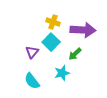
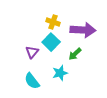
cyan star: moved 2 px left
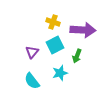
cyan square: moved 4 px right, 3 px down; rotated 18 degrees clockwise
green arrow: moved 2 px right, 2 px down; rotated 24 degrees counterclockwise
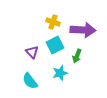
purple triangle: rotated 24 degrees counterclockwise
cyan semicircle: moved 2 px left
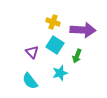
cyan square: rotated 30 degrees counterclockwise
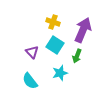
purple arrow: rotated 70 degrees counterclockwise
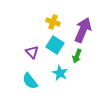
cyan star: rotated 28 degrees counterclockwise
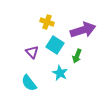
yellow cross: moved 6 px left
purple arrow: rotated 50 degrees clockwise
cyan semicircle: moved 1 px left, 2 px down
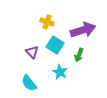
green arrow: moved 2 px right, 1 px up
cyan star: moved 1 px up
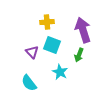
yellow cross: rotated 24 degrees counterclockwise
purple arrow: rotated 90 degrees counterclockwise
cyan square: moved 3 px left; rotated 12 degrees counterclockwise
